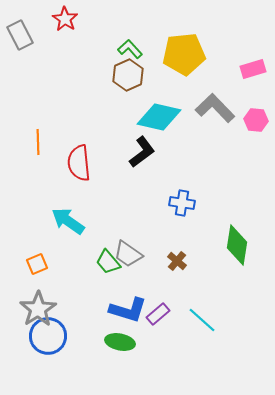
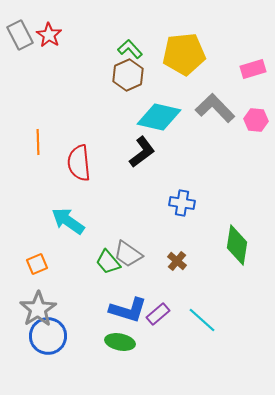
red star: moved 16 px left, 16 px down
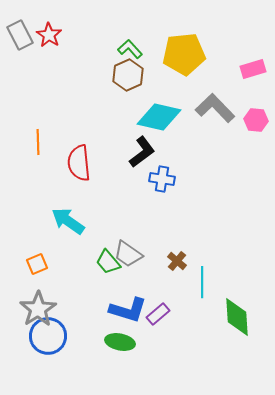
blue cross: moved 20 px left, 24 px up
green diamond: moved 72 px down; rotated 12 degrees counterclockwise
cyan line: moved 38 px up; rotated 48 degrees clockwise
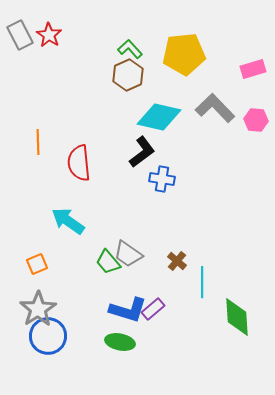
purple rectangle: moved 5 px left, 5 px up
